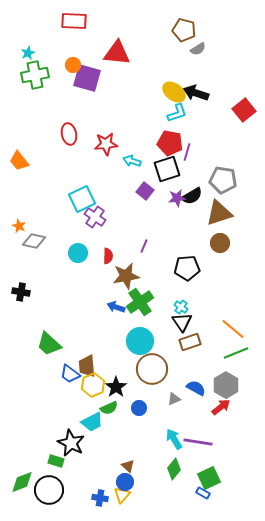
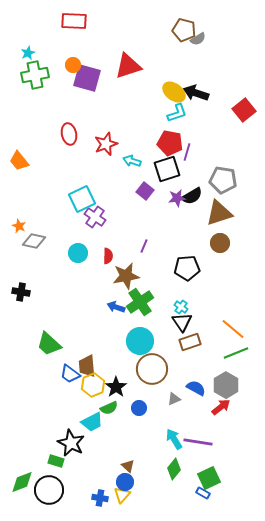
gray semicircle at (198, 49): moved 10 px up
red triangle at (117, 53): moved 11 px right, 13 px down; rotated 24 degrees counterclockwise
red star at (106, 144): rotated 15 degrees counterclockwise
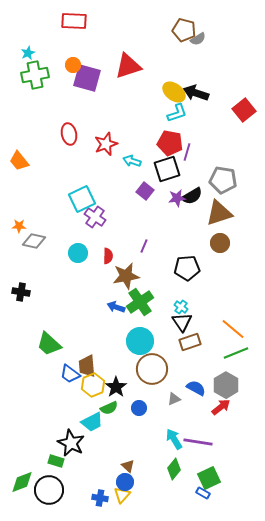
orange star at (19, 226): rotated 24 degrees counterclockwise
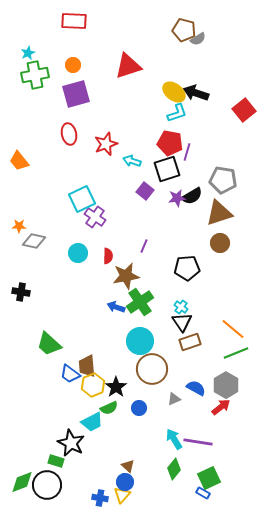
purple square at (87, 78): moved 11 px left, 16 px down; rotated 32 degrees counterclockwise
black circle at (49, 490): moved 2 px left, 5 px up
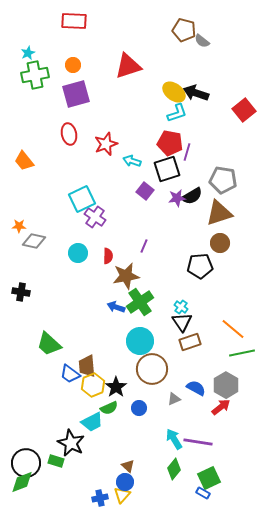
gray semicircle at (198, 39): moved 4 px right, 2 px down; rotated 70 degrees clockwise
orange trapezoid at (19, 161): moved 5 px right
black pentagon at (187, 268): moved 13 px right, 2 px up
green line at (236, 353): moved 6 px right; rotated 10 degrees clockwise
black circle at (47, 485): moved 21 px left, 22 px up
blue cross at (100, 498): rotated 21 degrees counterclockwise
